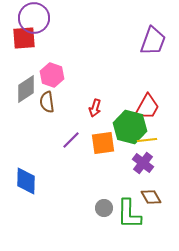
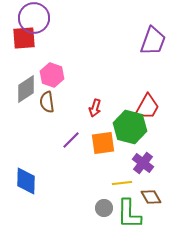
yellow line: moved 25 px left, 43 px down
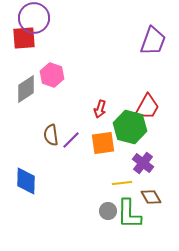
brown semicircle: moved 4 px right, 33 px down
red arrow: moved 5 px right, 1 px down
gray circle: moved 4 px right, 3 px down
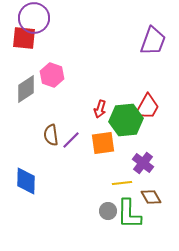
red square: rotated 10 degrees clockwise
green hexagon: moved 4 px left, 7 px up; rotated 20 degrees counterclockwise
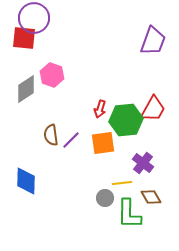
red trapezoid: moved 6 px right, 2 px down
gray circle: moved 3 px left, 13 px up
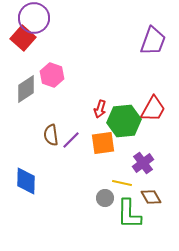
red square: moved 1 px left; rotated 35 degrees clockwise
green hexagon: moved 2 px left, 1 px down
purple cross: rotated 15 degrees clockwise
yellow line: rotated 18 degrees clockwise
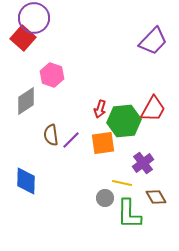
purple trapezoid: rotated 24 degrees clockwise
gray diamond: moved 12 px down
brown diamond: moved 5 px right
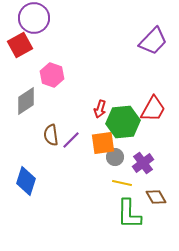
red square: moved 3 px left, 7 px down; rotated 20 degrees clockwise
green hexagon: moved 1 px left, 1 px down
blue diamond: rotated 16 degrees clockwise
gray circle: moved 10 px right, 41 px up
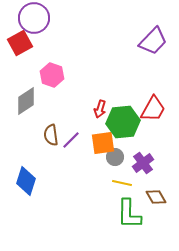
red square: moved 2 px up
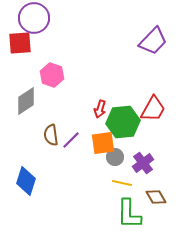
red square: rotated 25 degrees clockwise
